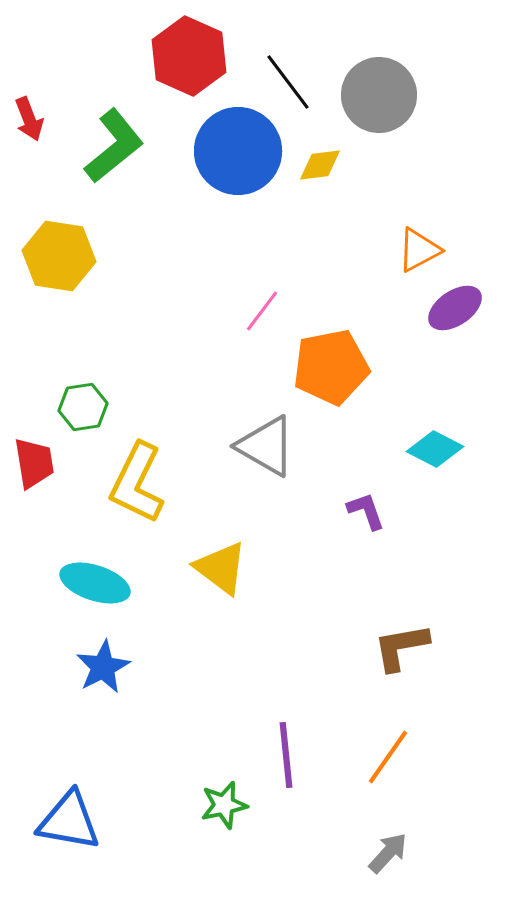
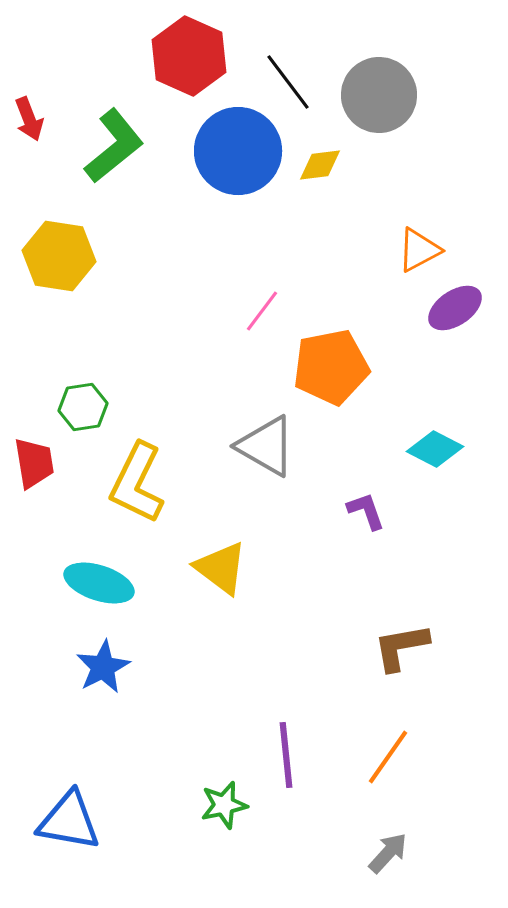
cyan ellipse: moved 4 px right
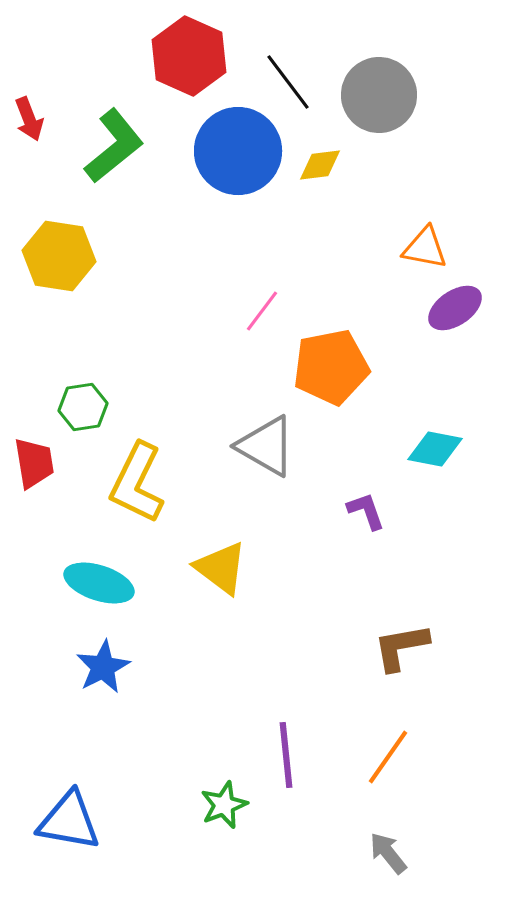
orange triangle: moved 6 px right, 2 px up; rotated 39 degrees clockwise
cyan diamond: rotated 16 degrees counterclockwise
green star: rotated 9 degrees counterclockwise
gray arrow: rotated 81 degrees counterclockwise
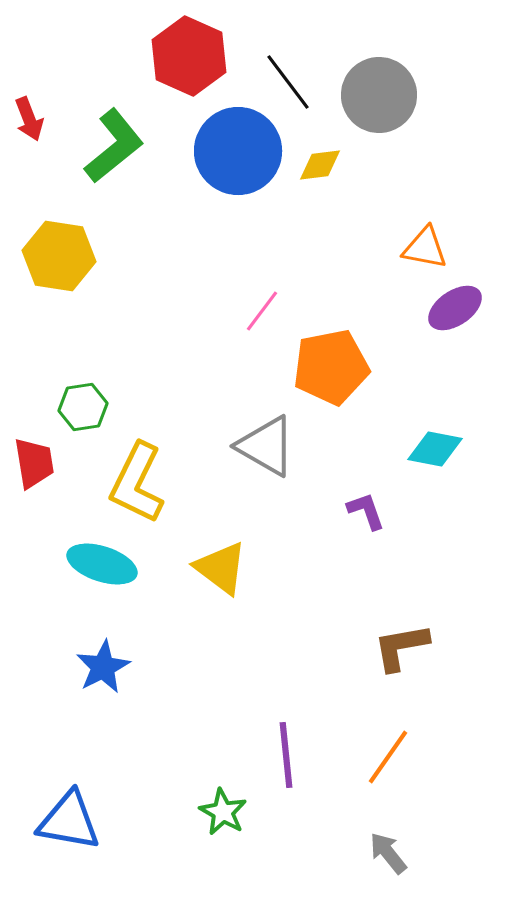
cyan ellipse: moved 3 px right, 19 px up
green star: moved 1 px left, 7 px down; rotated 21 degrees counterclockwise
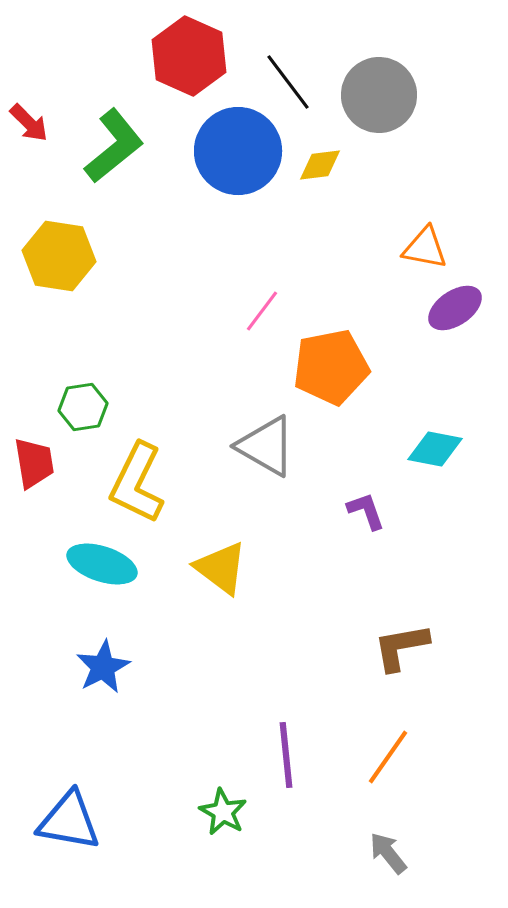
red arrow: moved 4 px down; rotated 24 degrees counterclockwise
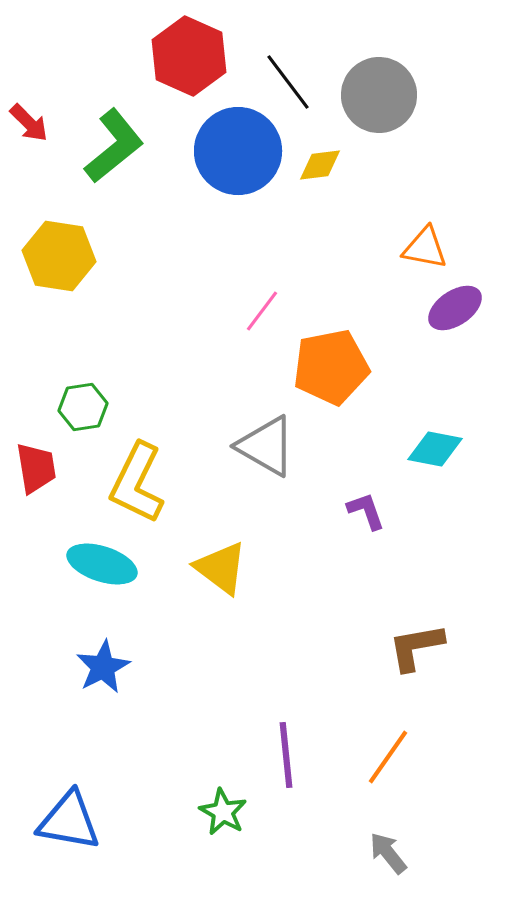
red trapezoid: moved 2 px right, 5 px down
brown L-shape: moved 15 px right
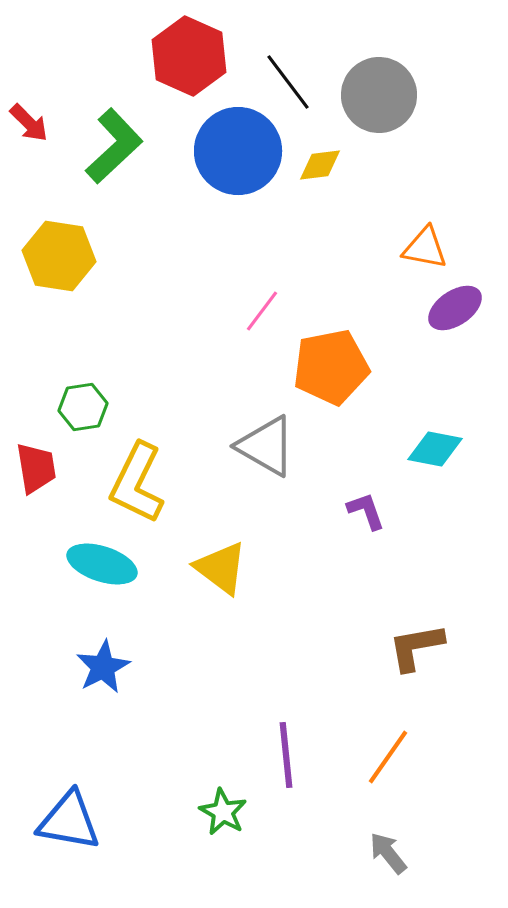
green L-shape: rotated 4 degrees counterclockwise
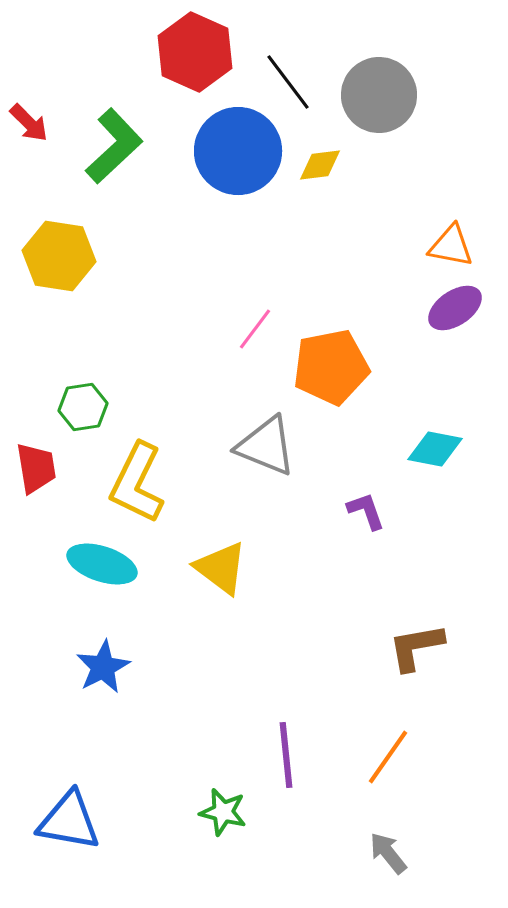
red hexagon: moved 6 px right, 4 px up
orange triangle: moved 26 px right, 2 px up
pink line: moved 7 px left, 18 px down
gray triangle: rotated 8 degrees counterclockwise
green star: rotated 15 degrees counterclockwise
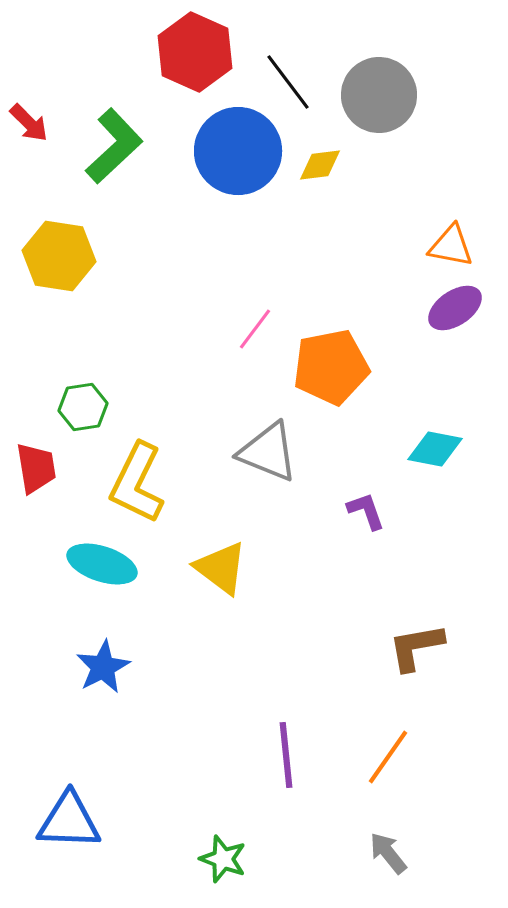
gray triangle: moved 2 px right, 6 px down
green star: moved 47 px down; rotated 6 degrees clockwise
blue triangle: rotated 8 degrees counterclockwise
